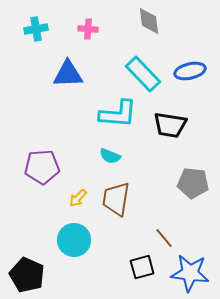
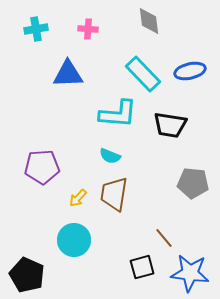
brown trapezoid: moved 2 px left, 5 px up
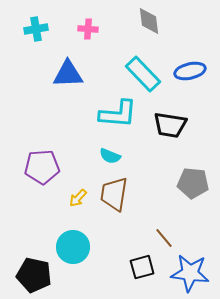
cyan circle: moved 1 px left, 7 px down
black pentagon: moved 7 px right; rotated 12 degrees counterclockwise
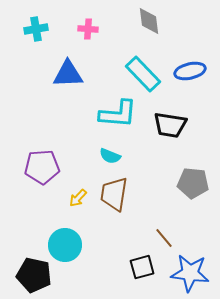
cyan circle: moved 8 px left, 2 px up
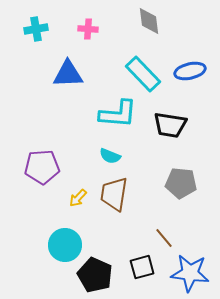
gray pentagon: moved 12 px left
black pentagon: moved 61 px right; rotated 12 degrees clockwise
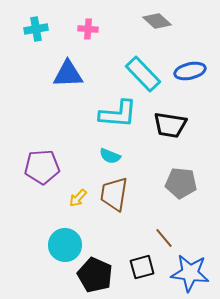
gray diamond: moved 8 px right; rotated 40 degrees counterclockwise
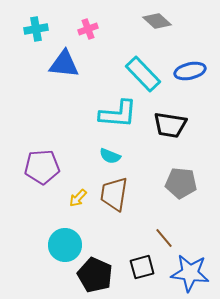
pink cross: rotated 24 degrees counterclockwise
blue triangle: moved 4 px left, 10 px up; rotated 8 degrees clockwise
